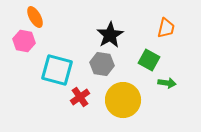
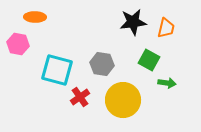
orange ellipse: rotated 60 degrees counterclockwise
black star: moved 23 px right, 13 px up; rotated 24 degrees clockwise
pink hexagon: moved 6 px left, 3 px down
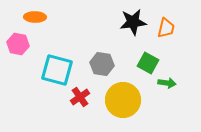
green square: moved 1 px left, 3 px down
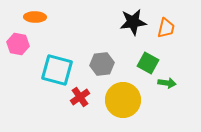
gray hexagon: rotated 15 degrees counterclockwise
